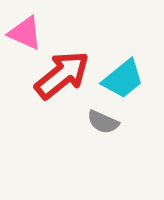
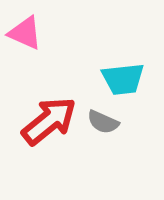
red arrow: moved 13 px left, 46 px down
cyan trapezoid: rotated 33 degrees clockwise
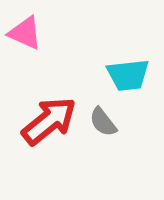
cyan trapezoid: moved 5 px right, 4 px up
gray semicircle: rotated 28 degrees clockwise
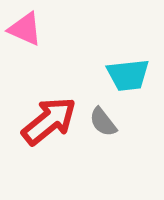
pink triangle: moved 4 px up
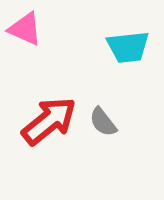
cyan trapezoid: moved 28 px up
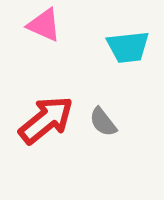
pink triangle: moved 19 px right, 4 px up
red arrow: moved 3 px left, 1 px up
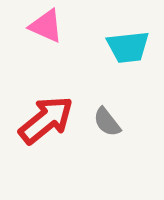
pink triangle: moved 2 px right, 1 px down
gray semicircle: moved 4 px right
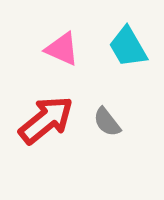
pink triangle: moved 16 px right, 23 px down
cyan trapezoid: rotated 66 degrees clockwise
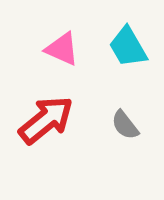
gray semicircle: moved 18 px right, 3 px down
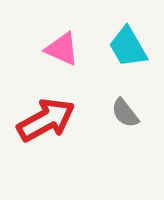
red arrow: rotated 10 degrees clockwise
gray semicircle: moved 12 px up
